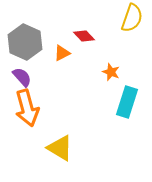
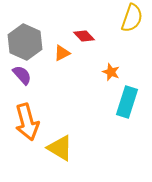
purple semicircle: moved 2 px up
orange arrow: moved 14 px down
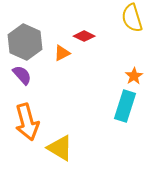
yellow semicircle: rotated 144 degrees clockwise
red diamond: rotated 20 degrees counterclockwise
orange star: moved 23 px right, 4 px down; rotated 18 degrees clockwise
cyan rectangle: moved 2 px left, 4 px down
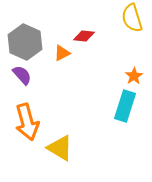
red diamond: rotated 20 degrees counterclockwise
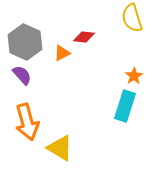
red diamond: moved 1 px down
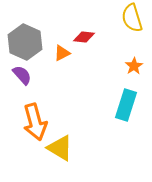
orange star: moved 10 px up
cyan rectangle: moved 1 px right, 1 px up
orange arrow: moved 8 px right
